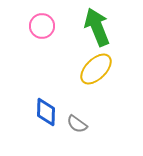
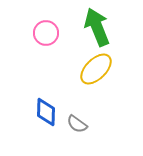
pink circle: moved 4 px right, 7 px down
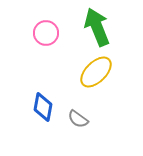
yellow ellipse: moved 3 px down
blue diamond: moved 3 px left, 5 px up; rotated 8 degrees clockwise
gray semicircle: moved 1 px right, 5 px up
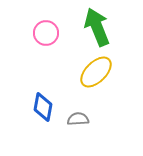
gray semicircle: rotated 140 degrees clockwise
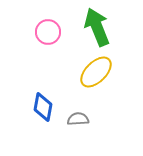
pink circle: moved 2 px right, 1 px up
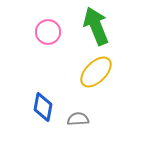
green arrow: moved 1 px left, 1 px up
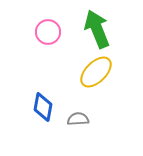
green arrow: moved 1 px right, 3 px down
